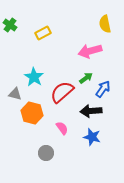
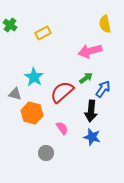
black arrow: rotated 80 degrees counterclockwise
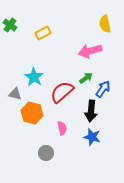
pink semicircle: rotated 24 degrees clockwise
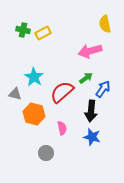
green cross: moved 13 px right, 5 px down; rotated 24 degrees counterclockwise
orange hexagon: moved 2 px right, 1 px down
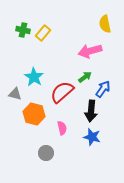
yellow rectangle: rotated 21 degrees counterclockwise
green arrow: moved 1 px left, 1 px up
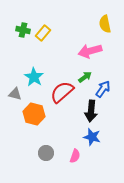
pink semicircle: moved 13 px right, 28 px down; rotated 32 degrees clockwise
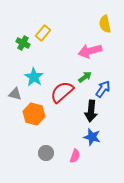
green cross: moved 13 px down; rotated 16 degrees clockwise
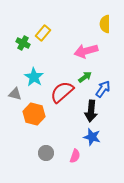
yellow semicircle: rotated 12 degrees clockwise
pink arrow: moved 4 px left
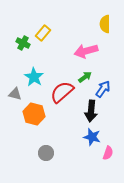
pink semicircle: moved 33 px right, 3 px up
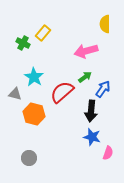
gray circle: moved 17 px left, 5 px down
